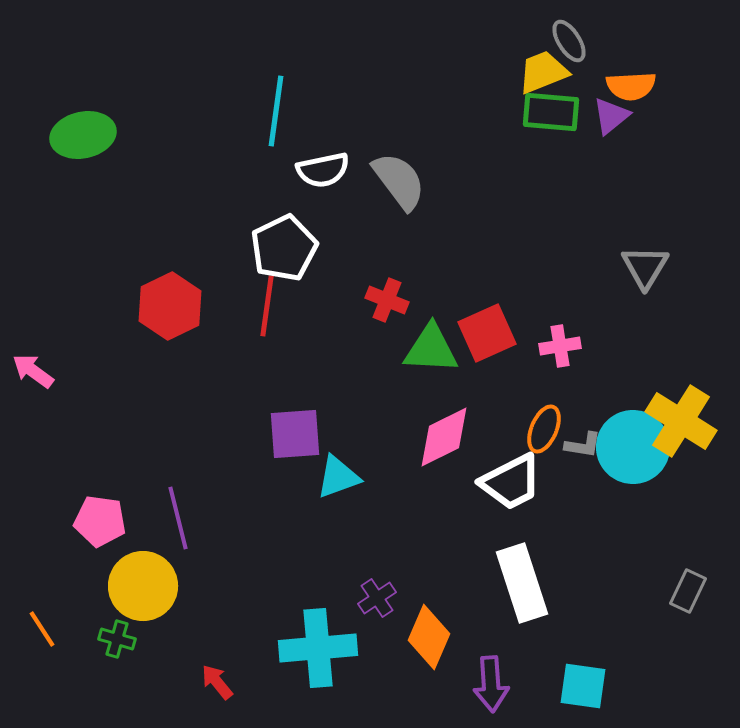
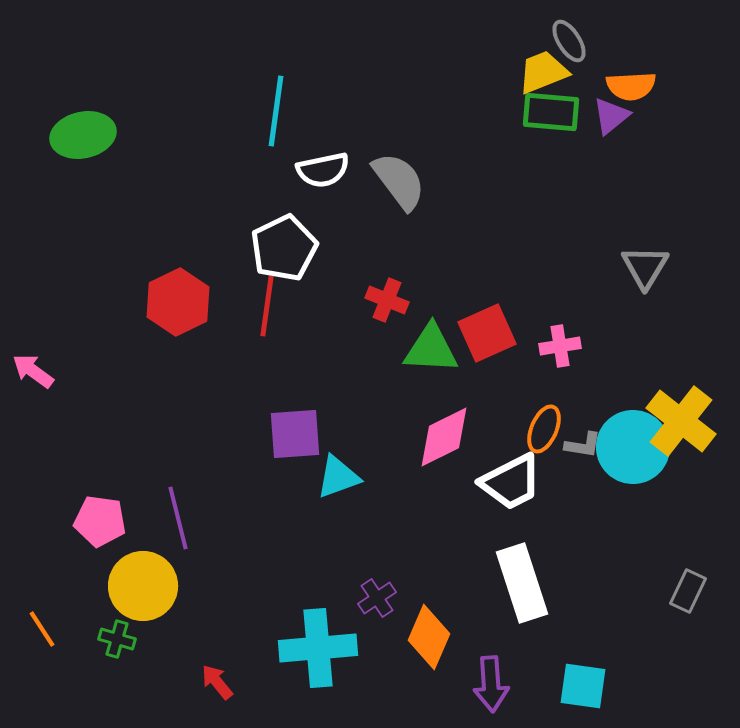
red hexagon: moved 8 px right, 4 px up
yellow cross: rotated 6 degrees clockwise
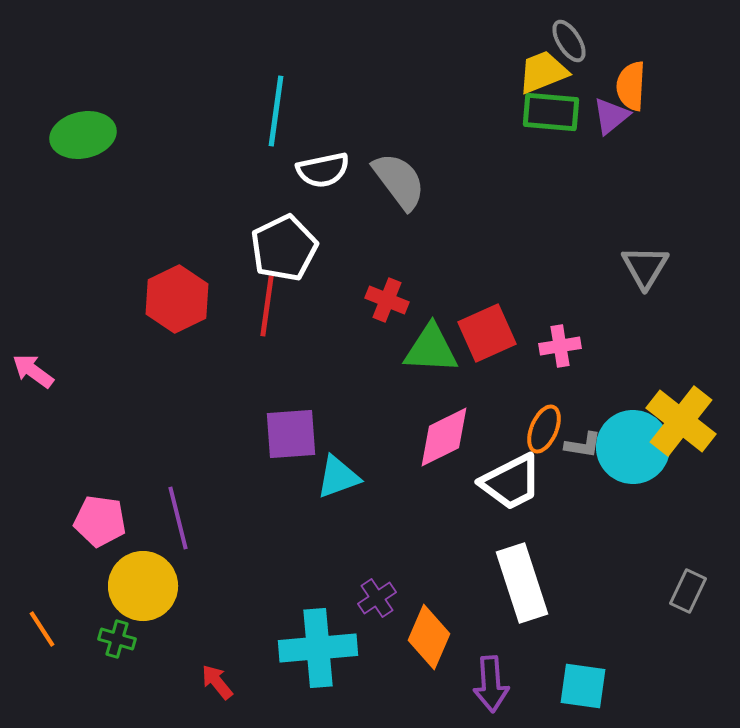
orange semicircle: rotated 96 degrees clockwise
red hexagon: moved 1 px left, 3 px up
purple square: moved 4 px left
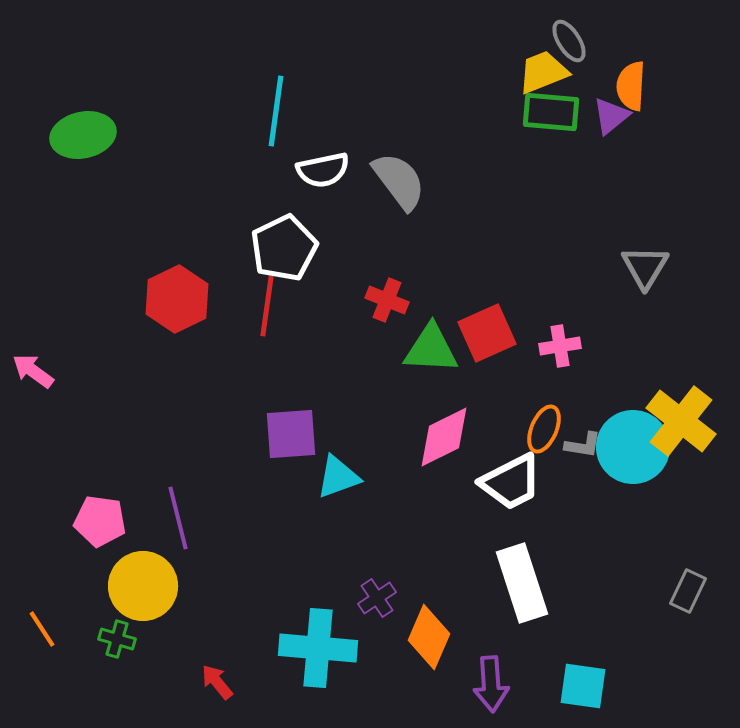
cyan cross: rotated 10 degrees clockwise
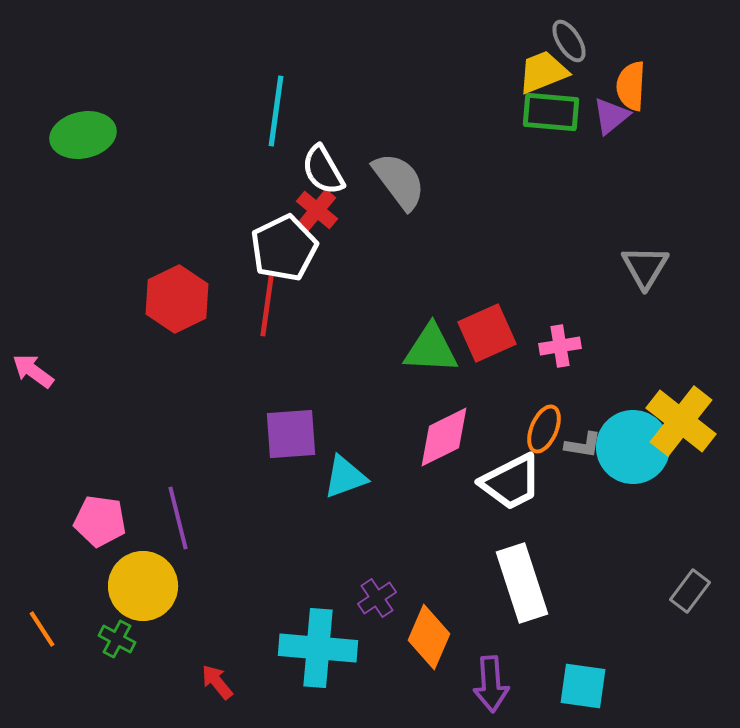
white semicircle: rotated 72 degrees clockwise
red cross: moved 70 px left, 90 px up; rotated 18 degrees clockwise
cyan triangle: moved 7 px right
gray rectangle: moved 2 px right; rotated 12 degrees clockwise
green cross: rotated 12 degrees clockwise
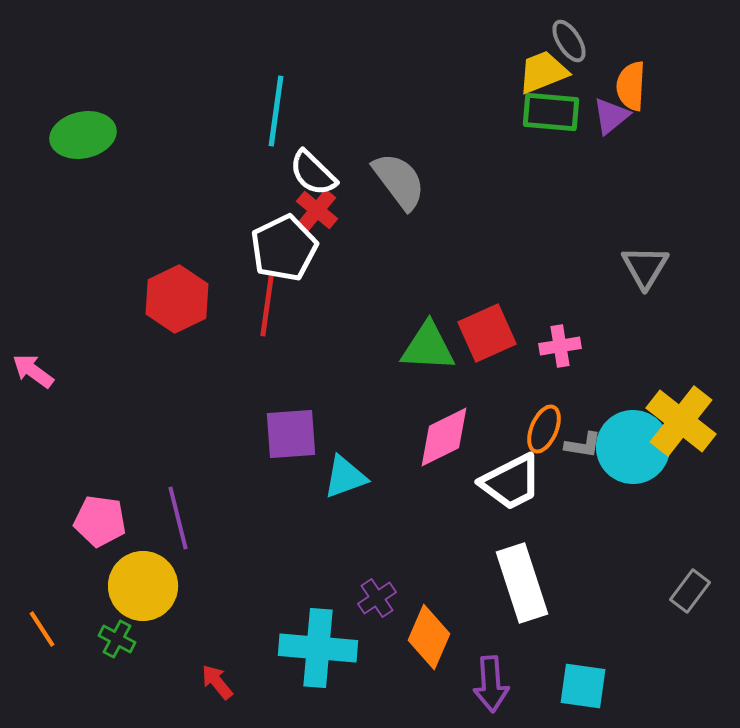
white semicircle: moved 10 px left, 3 px down; rotated 16 degrees counterclockwise
green triangle: moved 3 px left, 2 px up
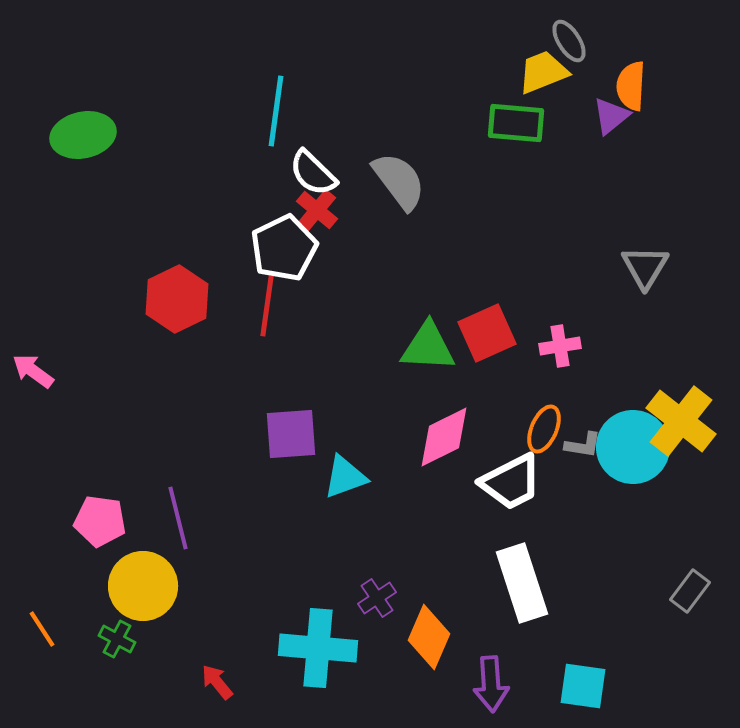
green rectangle: moved 35 px left, 11 px down
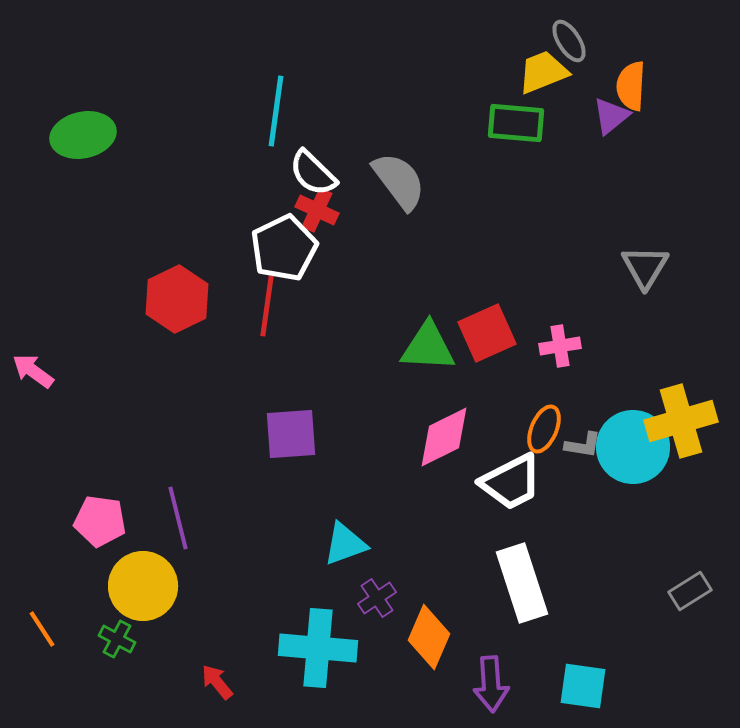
red cross: rotated 15 degrees counterclockwise
yellow cross: rotated 36 degrees clockwise
cyan triangle: moved 67 px down
gray rectangle: rotated 21 degrees clockwise
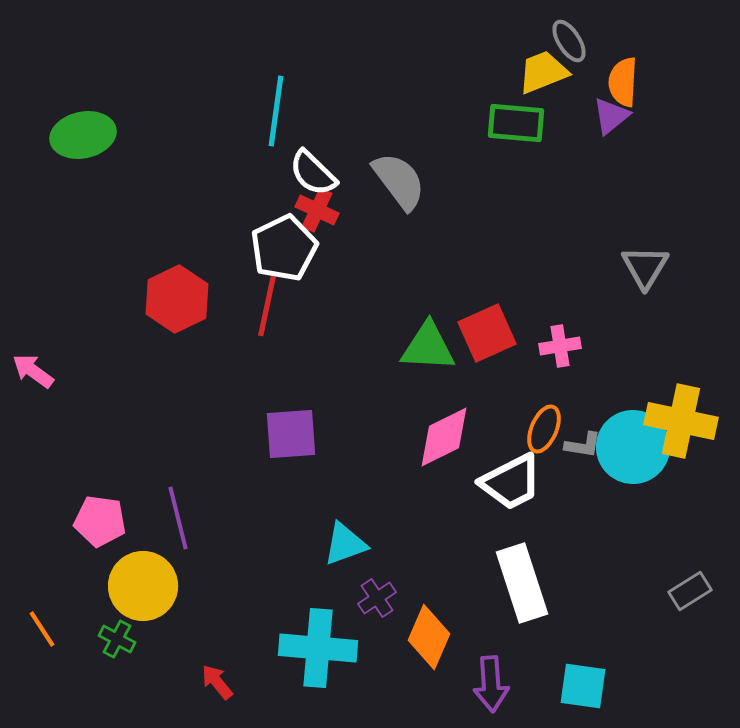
orange semicircle: moved 8 px left, 4 px up
red line: rotated 4 degrees clockwise
yellow cross: rotated 28 degrees clockwise
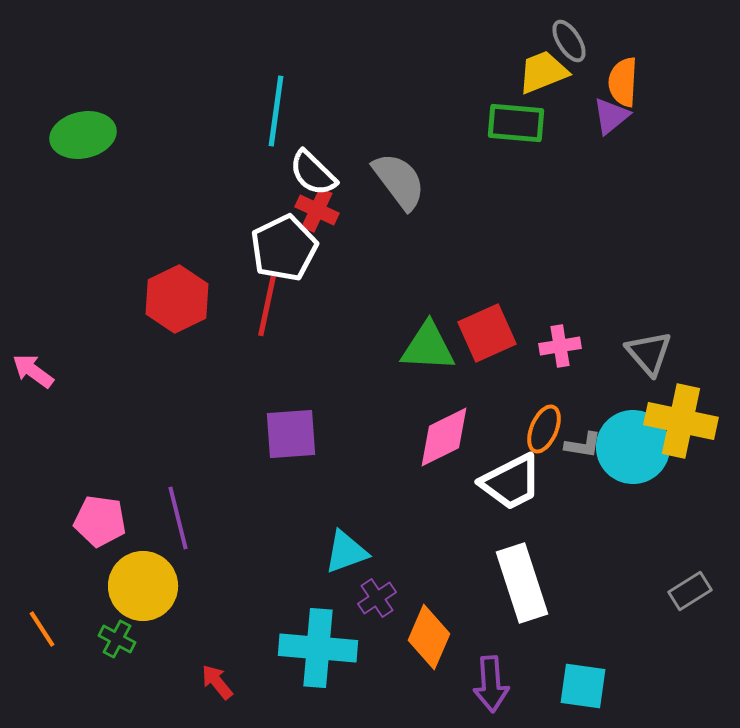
gray triangle: moved 4 px right, 86 px down; rotated 12 degrees counterclockwise
cyan triangle: moved 1 px right, 8 px down
